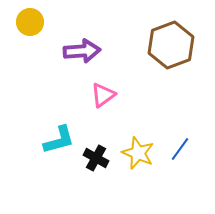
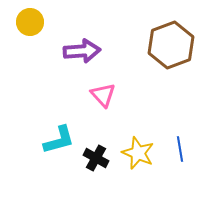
pink triangle: rotated 36 degrees counterclockwise
blue line: rotated 45 degrees counterclockwise
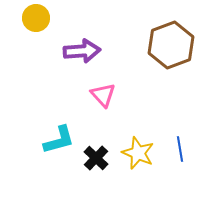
yellow circle: moved 6 px right, 4 px up
black cross: rotated 15 degrees clockwise
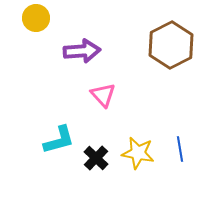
brown hexagon: rotated 6 degrees counterclockwise
yellow star: rotated 12 degrees counterclockwise
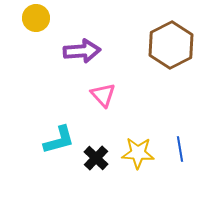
yellow star: rotated 8 degrees counterclockwise
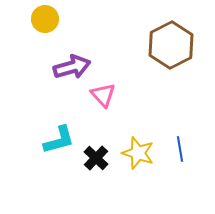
yellow circle: moved 9 px right, 1 px down
purple arrow: moved 10 px left, 16 px down; rotated 12 degrees counterclockwise
yellow star: rotated 16 degrees clockwise
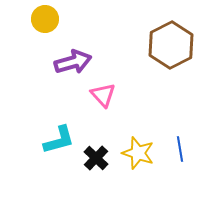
purple arrow: moved 1 px right, 5 px up
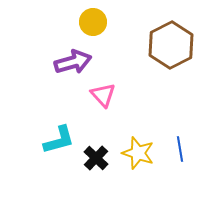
yellow circle: moved 48 px right, 3 px down
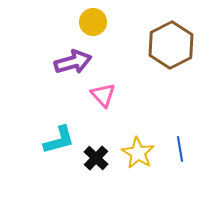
yellow star: rotated 12 degrees clockwise
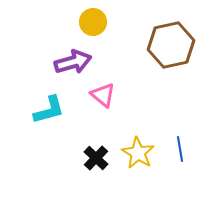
brown hexagon: rotated 15 degrees clockwise
pink triangle: rotated 8 degrees counterclockwise
cyan L-shape: moved 10 px left, 30 px up
